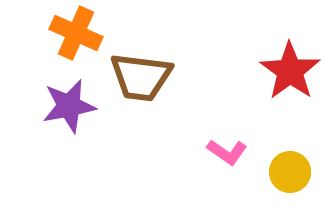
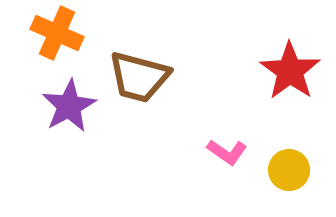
orange cross: moved 19 px left
brown trapezoid: moved 2 px left; rotated 8 degrees clockwise
purple star: rotated 18 degrees counterclockwise
yellow circle: moved 1 px left, 2 px up
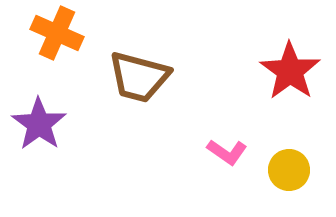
purple star: moved 30 px left, 18 px down; rotated 8 degrees counterclockwise
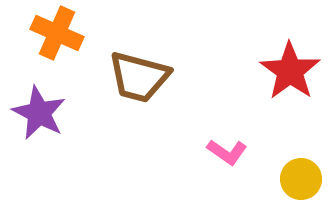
purple star: moved 11 px up; rotated 8 degrees counterclockwise
yellow circle: moved 12 px right, 9 px down
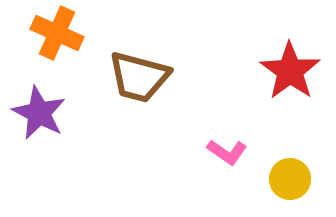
yellow circle: moved 11 px left
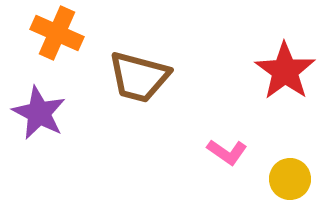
red star: moved 5 px left
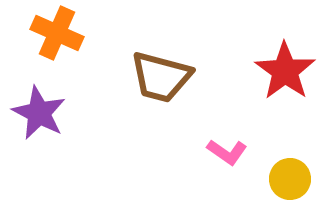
brown trapezoid: moved 22 px right
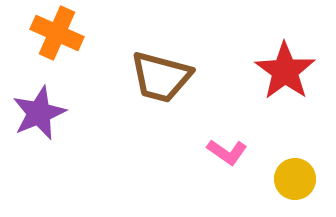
purple star: rotated 22 degrees clockwise
yellow circle: moved 5 px right
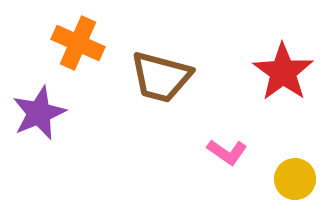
orange cross: moved 21 px right, 10 px down
red star: moved 2 px left, 1 px down
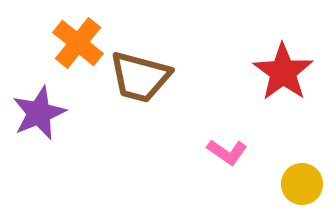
orange cross: rotated 15 degrees clockwise
brown trapezoid: moved 21 px left
yellow circle: moved 7 px right, 5 px down
